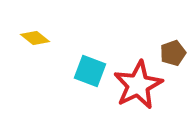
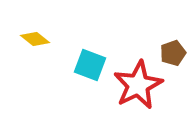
yellow diamond: moved 1 px down
cyan square: moved 6 px up
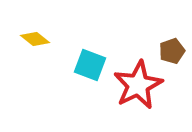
brown pentagon: moved 1 px left, 2 px up
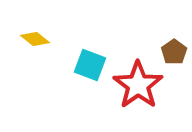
brown pentagon: moved 2 px right, 1 px down; rotated 15 degrees counterclockwise
red star: rotated 9 degrees counterclockwise
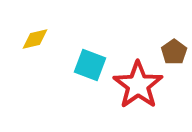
yellow diamond: rotated 52 degrees counterclockwise
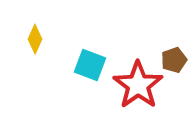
yellow diamond: rotated 52 degrees counterclockwise
brown pentagon: moved 8 px down; rotated 15 degrees clockwise
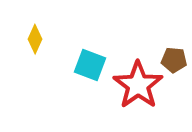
brown pentagon: rotated 25 degrees clockwise
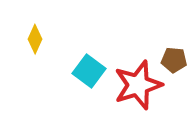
cyan square: moved 1 px left, 6 px down; rotated 16 degrees clockwise
red star: rotated 18 degrees clockwise
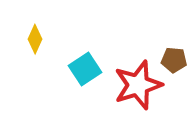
cyan square: moved 4 px left, 2 px up; rotated 20 degrees clockwise
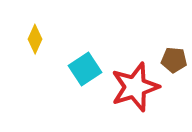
red star: moved 3 px left, 2 px down
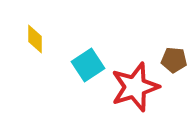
yellow diamond: rotated 24 degrees counterclockwise
cyan square: moved 3 px right, 4 px up
